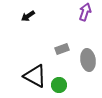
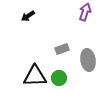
black triangle: rotated 30 degrees counterclockwise
green circle: moved 7 px up
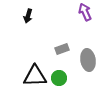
purple arrow: rotated 42 degrees counterclockwise
black arrow: rotated 40 degrees counterclockwise
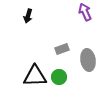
green circle: moved 1 px up
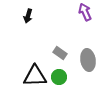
gray rectangle: moved 2 px left, 4 px down; rotated 56 degrees clockwise
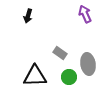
purple arrow: moved 2 px down
gray ellipse: moved 4 px down
green circle: moved 10 px right
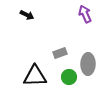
black arrow: moved 1 px left, 1 px up; rotated 80 degrees counterclockwise
gray rectangle: rotated 56 degrees counterclockwise
gray ellipse: rotated 10 degrees clockwise
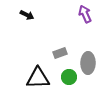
gray ellipse: moved 1 px up
black triangle: moved 3 px right, 2 px down
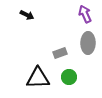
gray ellipse: moved 20 px up
